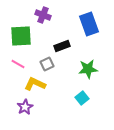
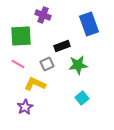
green star: moved 10 px left, 4 px up
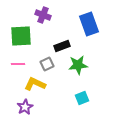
pink line: rotated 32 degrees counterclockwise
cyan square: rotated 16 degrees clockwise
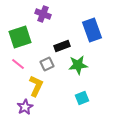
purple cross: moved 1 px up
blue rectangle: moved 3 px right, 6 px down
green square: moved 1 px left, 1 px down; rotated 15 degrees counterclockwise
pink line: rotated 40 degrees clockwise
yellow L-shape: moved 1 px right, 2 px down; rotated 90 degrees clockwise
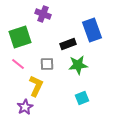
black rectangle: moved 6 px right, 2 px up
gray square: rotated 24 degrees clockwise
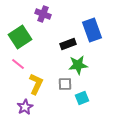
green square: rotated 15 degrees counterclockwise
gray square: moved 18 px right, 20 px down
yellow L-shape: moved 2 px up
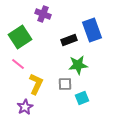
black rectangle: moved 1 px right, 4 px up
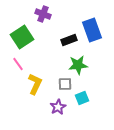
green square: moved 2 px right
pink line: rotated 16 degrees clockwise
yellow L-shape: moved 1 px left
purple star: moved 33 px right
